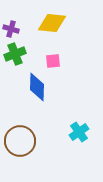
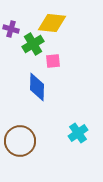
green cross: moved 18 px right, 10 px up; rotated 10 degrees counterclockwise
cyan cross: moved 1 px left, 1 px down
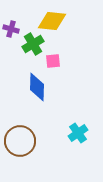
yellow diamond: moved 2 px up
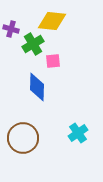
brown circle: moved 3 px right, 3 px up
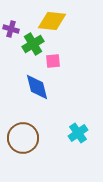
blue diamond: rotated 16 degrees counterclockwise
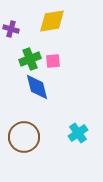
yellow diamond: rotated 16 degrees counterclockwise
green cross: moved 3 px left, 15 px down; rotated 10 degrees clockwise
brown circle: moved 1 px right, 1 px up
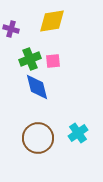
brown circle: moved 14 px right, 1 px down
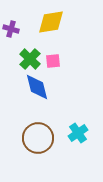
yellow diamond: moved 1 px left, 1 px down
green cross: rotated 25 degrees counterclockwise
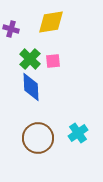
blue diamond: moved 6 px left; rotated 12 degrees clockwise
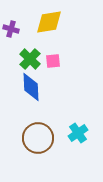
yellow diamond: moved 2 px left
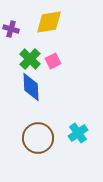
pink square: rotated 21 degrees counterclockwise
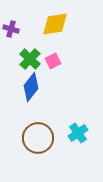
yellow diamond: moved 6 px right, 2 px down
blue diamond: rotated 40 degrees clockwise
